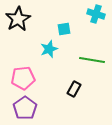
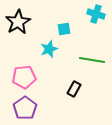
black star: moved 3 px down
pink pentagon: moved 1 px right, 1 px up
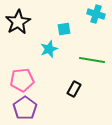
pink pentagon: moved 2 px left, 3 px down
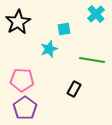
cyan cross: rotated 30 degrees clockwise
pink pentagon: rotated 10 degrees clockwise
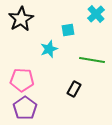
black star: moved 3 px right, 3 px up
cyan square: moved 4 px right, 1 px down
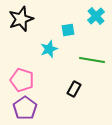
cyan cross: moved 2 px down
black star: rotated 10 degrees clockwise
pink pentagon: rotated 15 degrees clockwise
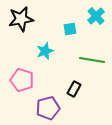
black star: rotated 10 degrees clockwise
cyan square: moved 2 px right, 1 px up
cyan star: moved 4 px left, 2 px down
purple pentagon: moved 23 px right; rotated 20 degrees clockwise
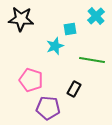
black star: rotated 15 degrees clockwise
cyan star: moved 10 px right, 5 px up
pink pentagon: moved 9 px right
purple pentagon: rotated 20 degrees clockwise
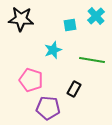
cyan square: moved 4 px up
cyan star: moved 2 px left, 4 px down
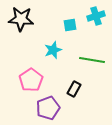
cyan cross: rotated 24 degrees clockwise
pink pentagon: rotated 20 degrees clockwise
purple pentagon: rotated 25 degrees counterclockwise
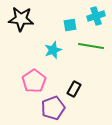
green line: moved 1 px left, 14 px up
pink pentagon: moved 3 px right, 1 px down
purple pentagon: moved 5 px right
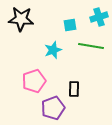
cyan cross: moved 3 px right, 1 px down
pink pentagon: rotated 15 degrees clockwise
black rectangle: rotated 28 degrees counterclockwise
